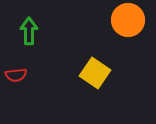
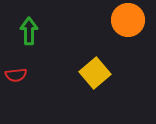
yellow square: rotated 16 degrees clockwise
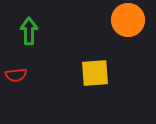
yellow square: rotated 36 degrees clockwise
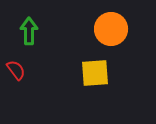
orange circle: moved 17 px left, 9 px down
red semicircle: moved 5 px up; rotated 120 degrees counterclockwise
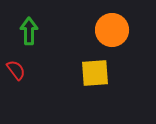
orange circle: moved 1 px right, 1 px down
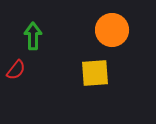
green arrow: moved 4 px right, 5 px down
red semicircle: rotated 75 degrees clockwise
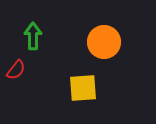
orange circle: moved 8 px left, 12 px down
yellow square: moved 12 px left, 15 px down
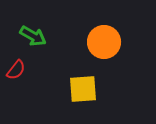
green arrow: rotated 120 degrees clockwise
yellow square: moved 1 px down
